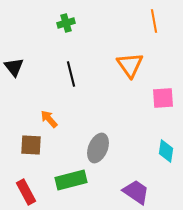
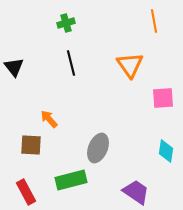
black line: moved 11 px up
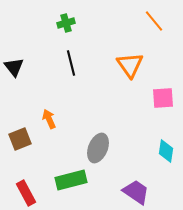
orange line: rotated 30 degrees counterclockwise
orange arrow: rotated 18 degrees clockwise
brown square: moved 11 px left, 6 px up; rotated 25 degrees counterclockwise
red rectangle: moved 1 px down
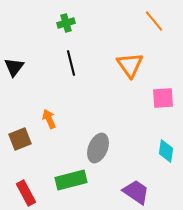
black triangle: rotated 15 degrees clockwise
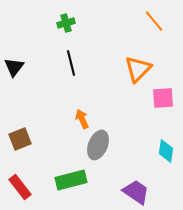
orange triangle: moved 8 px right, 4 px down; rotated 20 degrees clockwise
orange arrow: moved 33 px right
gray ellipse: moved 3 px up
red rectangle: moved 6 px left, 6 px up; rotated 10 degrees counterclockwise
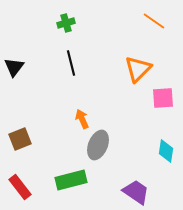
orange line: rotated 15 degrees counterclockwise
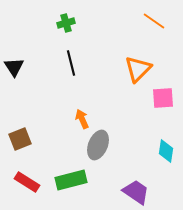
black triangle: rotated 10 degrees counterclockwise
red rectangle: moved 7 px right, 5 px up; rotated 20 degrees counterclockwise
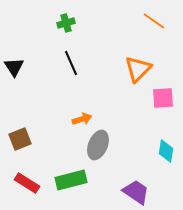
black line: rotated 10 degrees counterclockwise
orange arrow: rotated 96 degrees clockwise
red rectangle: moved 1 px down
